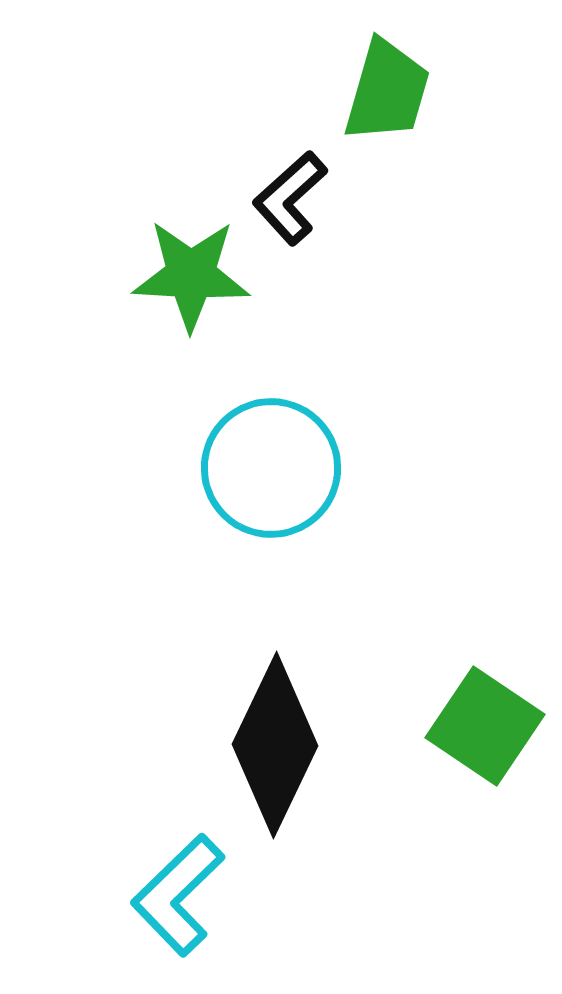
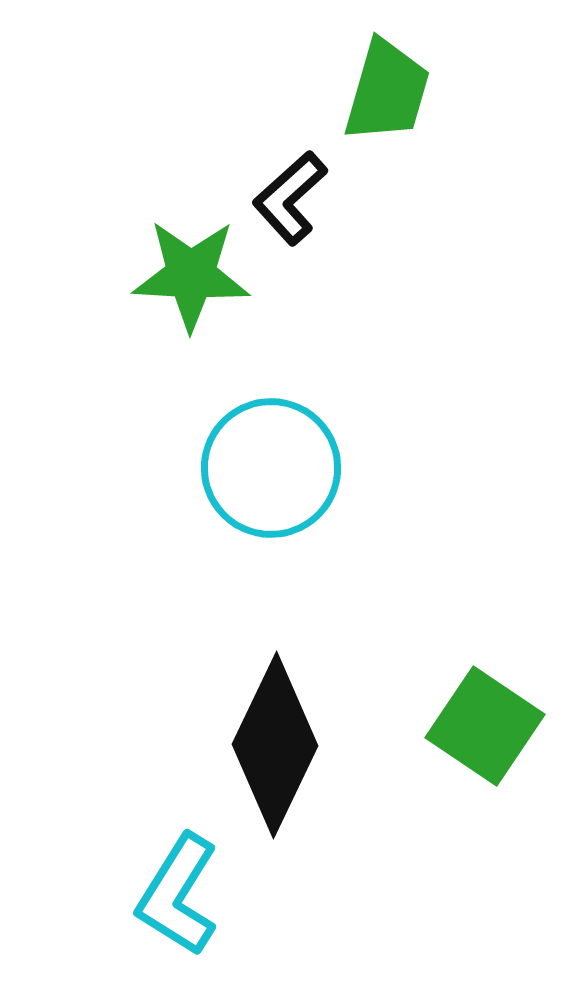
cyan L-shape: rotated 14 degrees counterclockwise
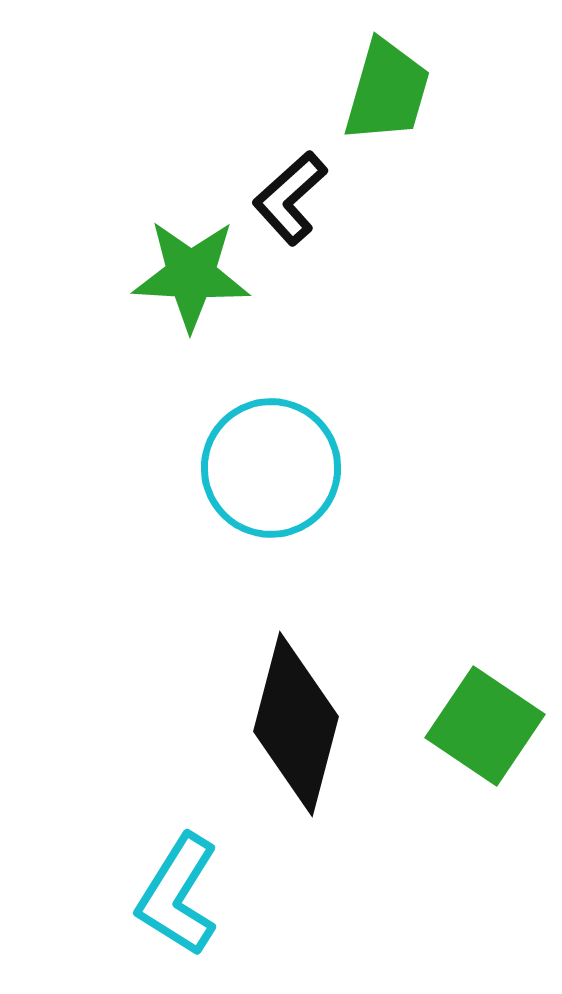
black diamond: moved 21 px right, 21 px up; rotated 11 degrees counterclockwise
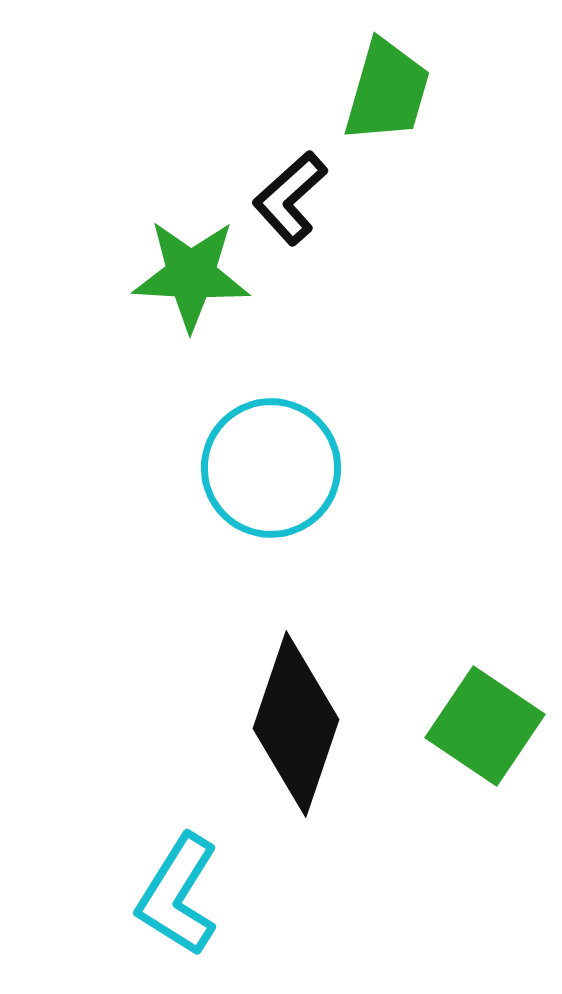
black diamond: rotated 4 degrees clockwise
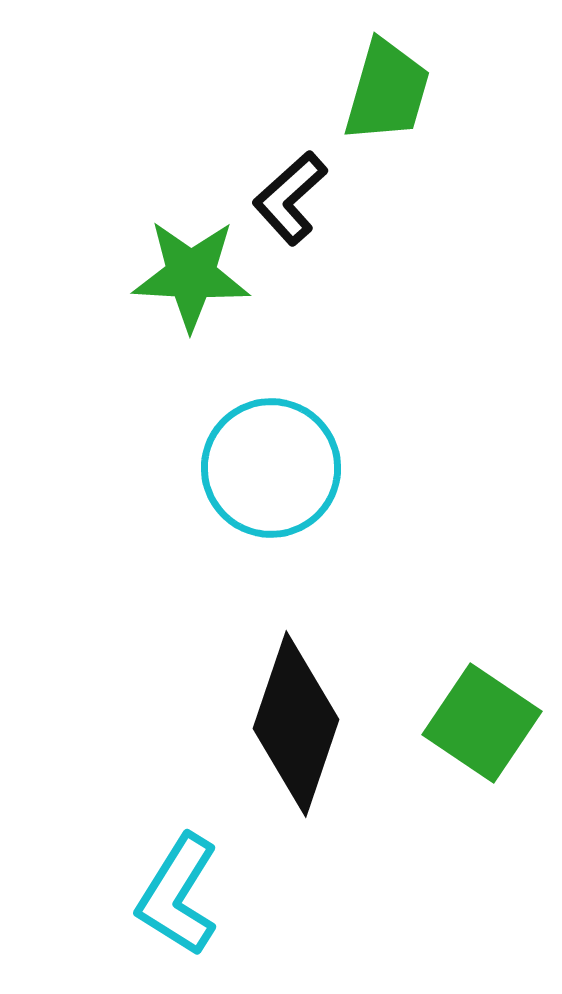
green square: moved 3 px left, 3 px up
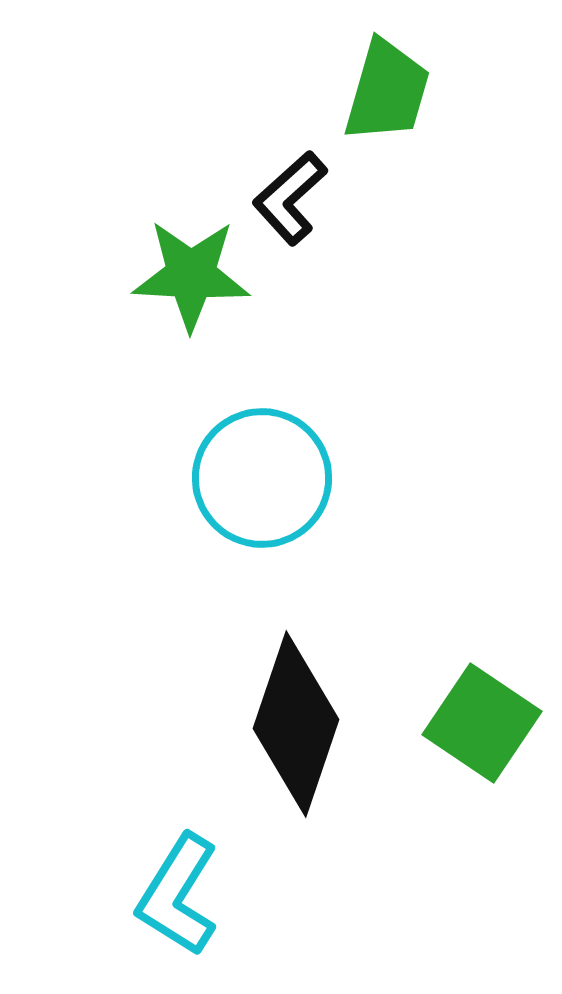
cyan circle: moved 9 px left, 10 px down
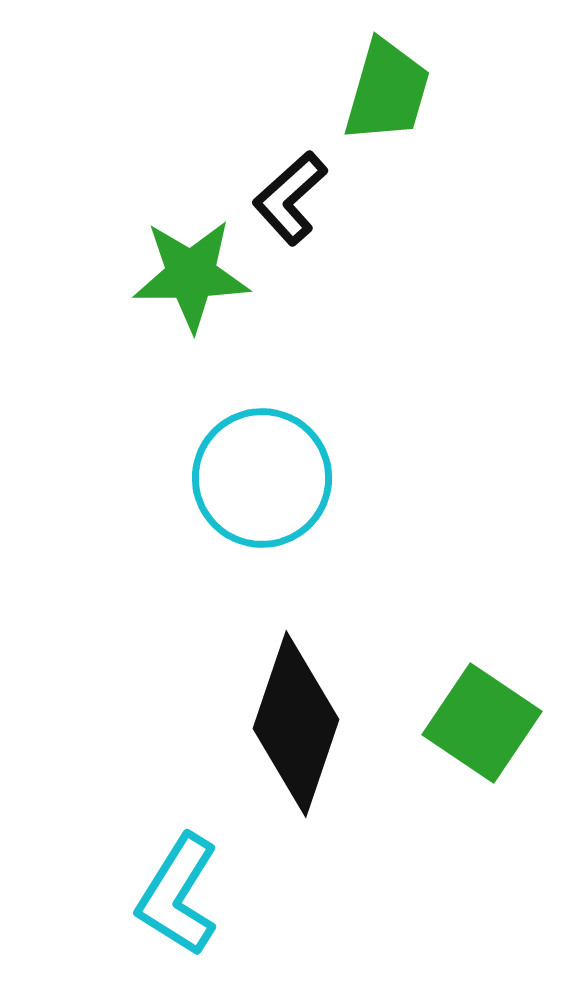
green star: rotated 4 degrees counterclockwise
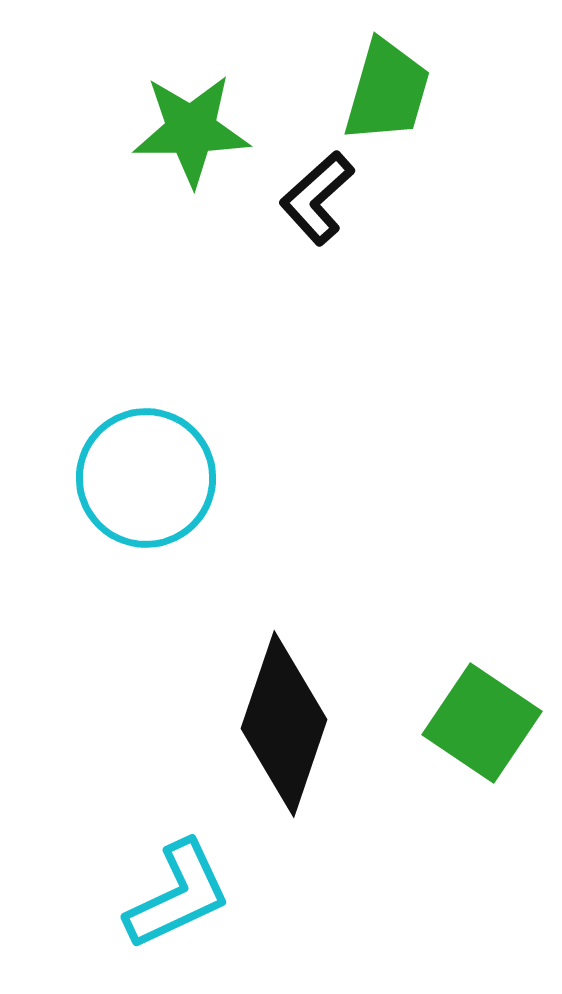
black L-shape: moved 27 px right
green star: moved 145 px up
cyan circle: moved 116 px left
black diamond: moved 12 px left
cyan L-shape: rotated 147 degrees counterclockwise
